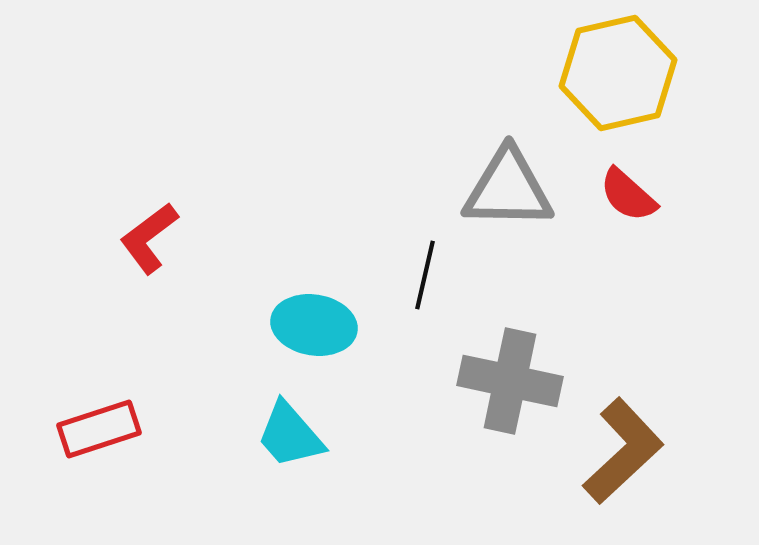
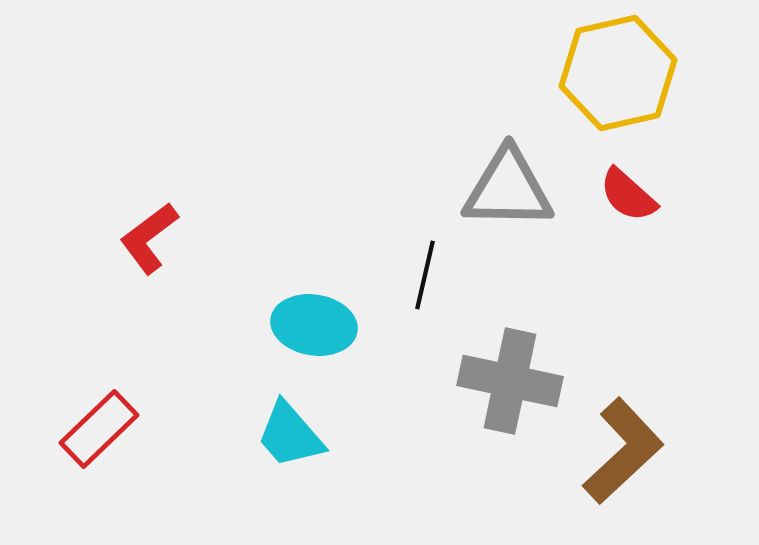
red rectangle: rotated 26 degrees counterclockwise
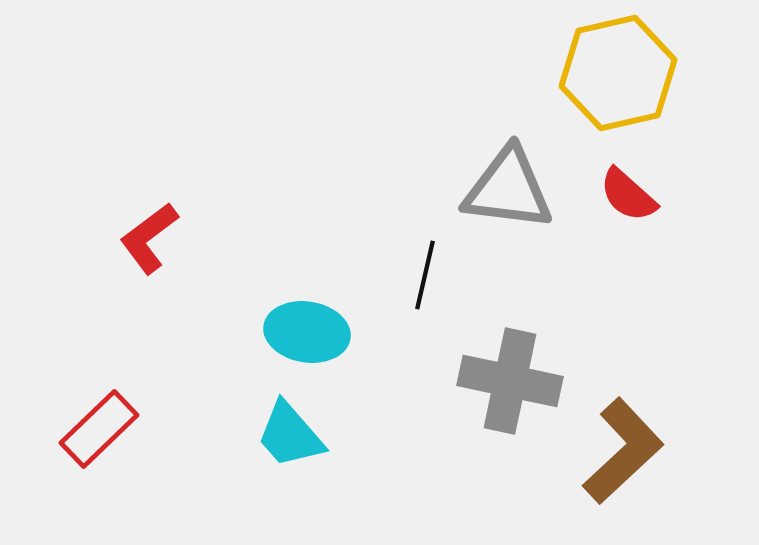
gray triangle: rotated 6 degrees clockwise
cyan ellipse: moved 7 px left, 7 px down
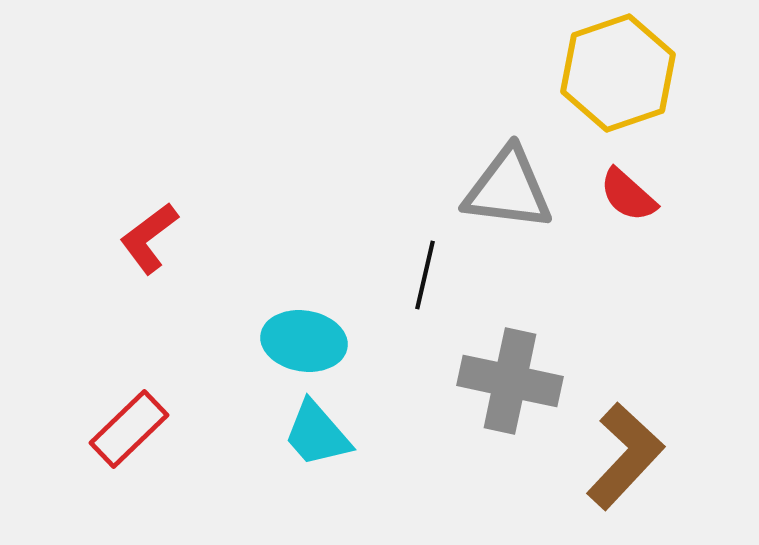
yellow hexagon: rotated 6 degrees counterclockwise
cyan ellipse: moved 3 px left, 9 px down
red rectangle: moved 30 px right
cyan trapezoid: moved 27 px right, 1 px up
brown L-shape: moved 2 px right, 5 px down; rotated 4 degrees counterclockwise
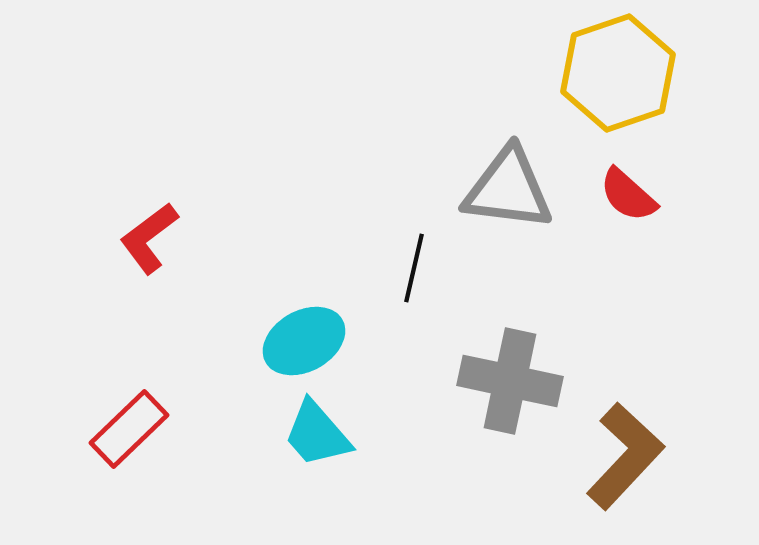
black line: moved 11 px left, 7 px up
cyan ellipse: rotated 38 degrees counterclockwise
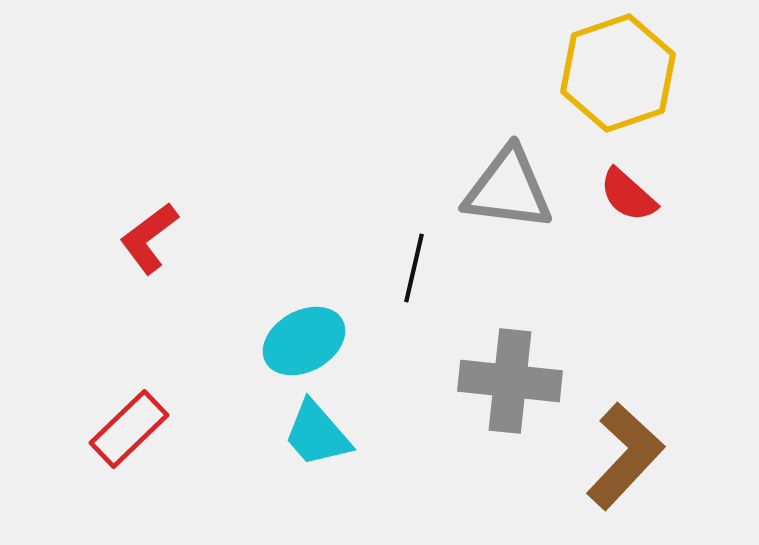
gray cross: rotated 6 degrees counterclockwise
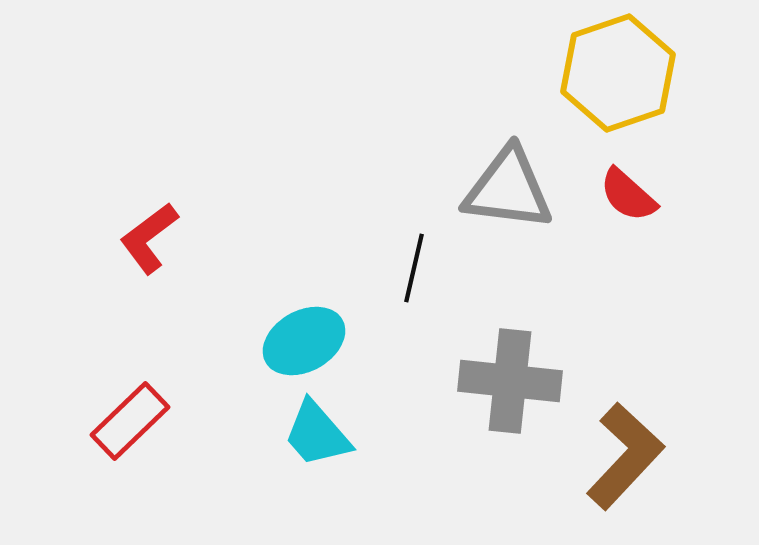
red rectangle: moved 1 px right, 8 px up
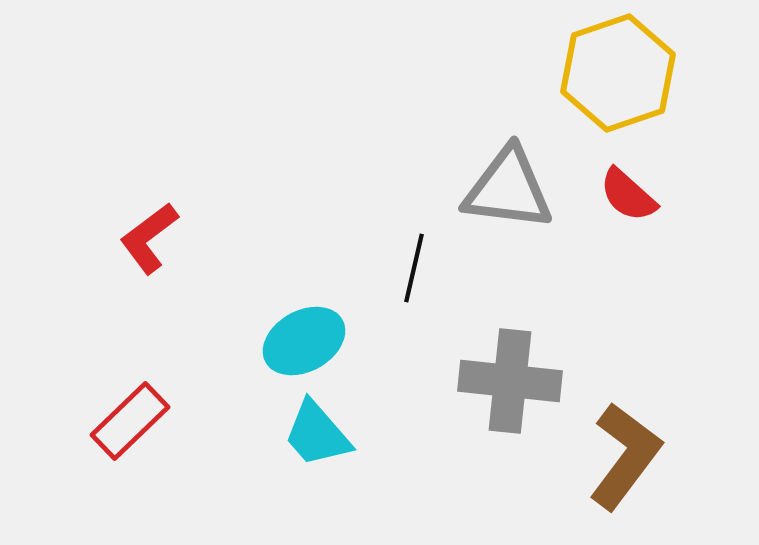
brown L-shape: rotated 6 degrees counterclockwise
